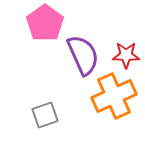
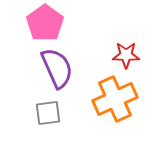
purple semicircle: moved 26 px left, 13 px down
orange cross: moved 1 px right, 3 px down
gray square: moved 3 px right, 2 px up; rotated 12 degrees clockwise
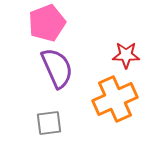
pink pentagon: moved 2 px right; rotated 15 degrees clockwise
gray square: moved 1 px right, 10 px down
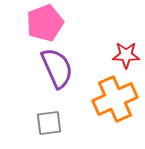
pink pentagon: moved 2 px left
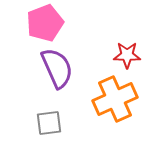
red star: moved 1 px right
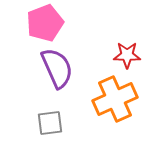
gray square: moved 1 px right
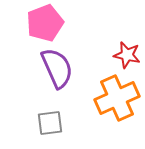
red star: rotated 12 degrees clockwise
orange cross: moved 2 px right, 1 px up
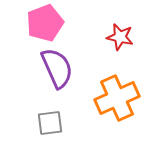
red star: moved 7 px left, 18 px up
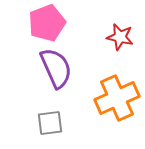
pink pentagon: moved 2 px right
purple semicircle: moved 1 px left
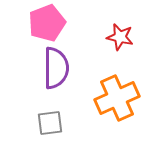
purple semicircle: rotated 24 degrees clockwise
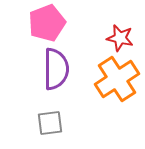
red star: moved 1 px down
purple semicircle: moved 1 px down
orange cross: moved 19 px up; rotated 9 degrees counterclockwise
